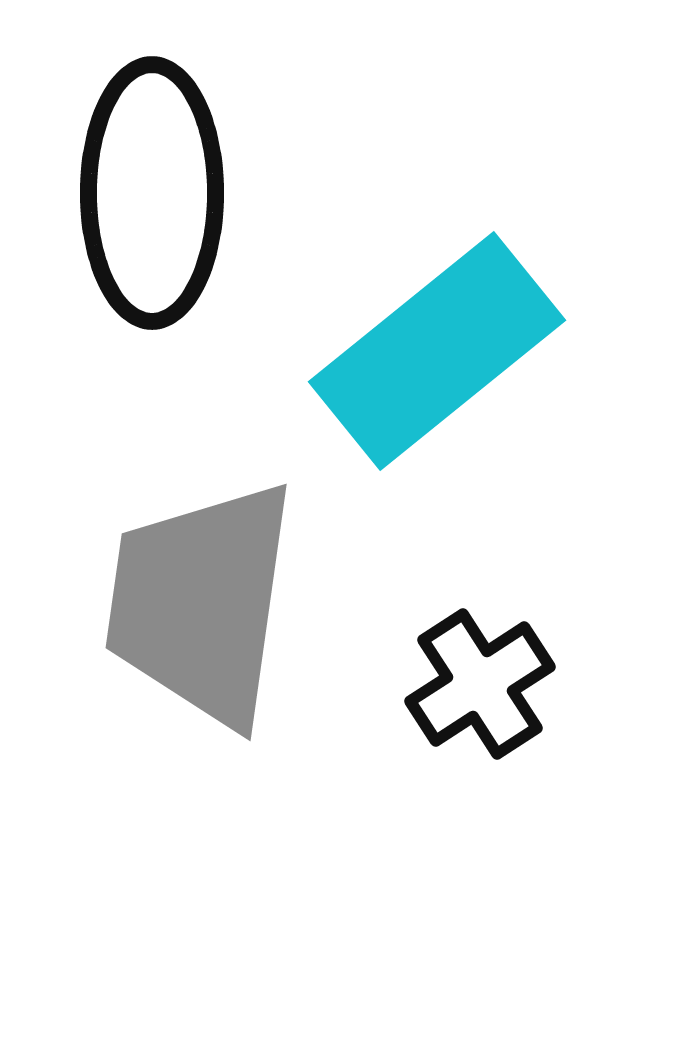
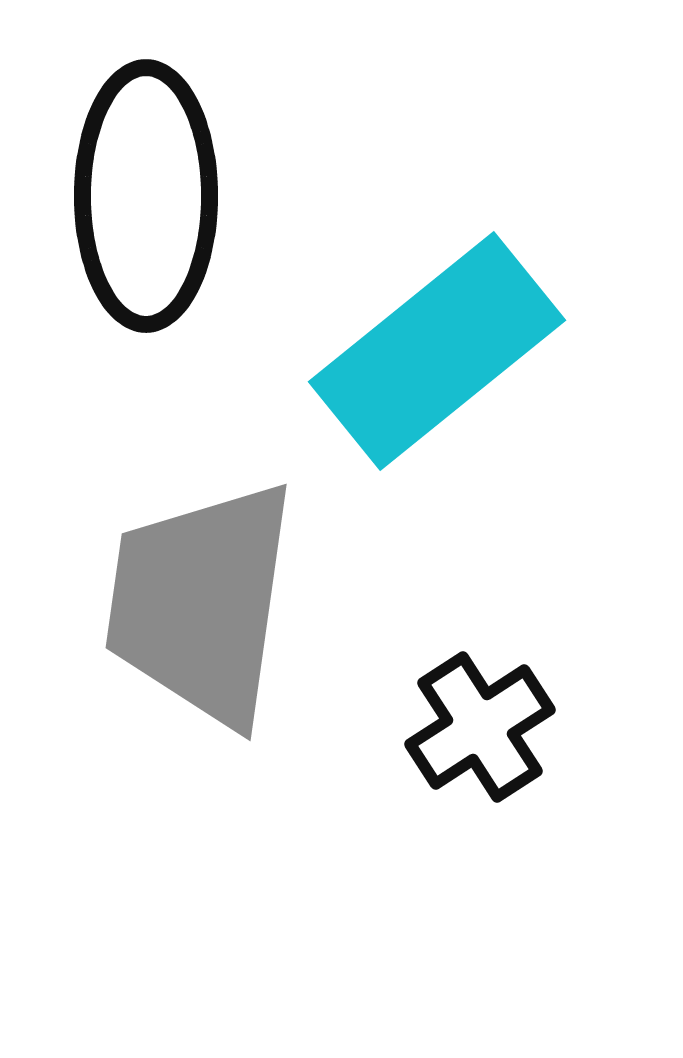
black ellipse: moved 6 px left, 3 px down
black cross: moved 43 px down
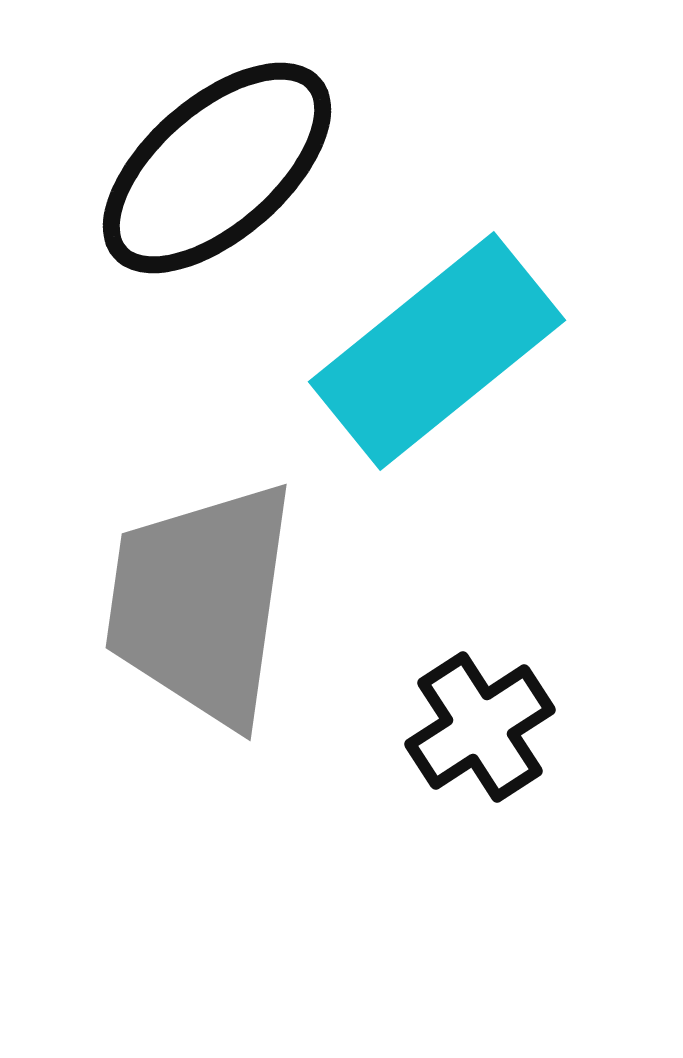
black ellipse: moved 71 px right, 28 px up; rotated 49 degrees clockwise
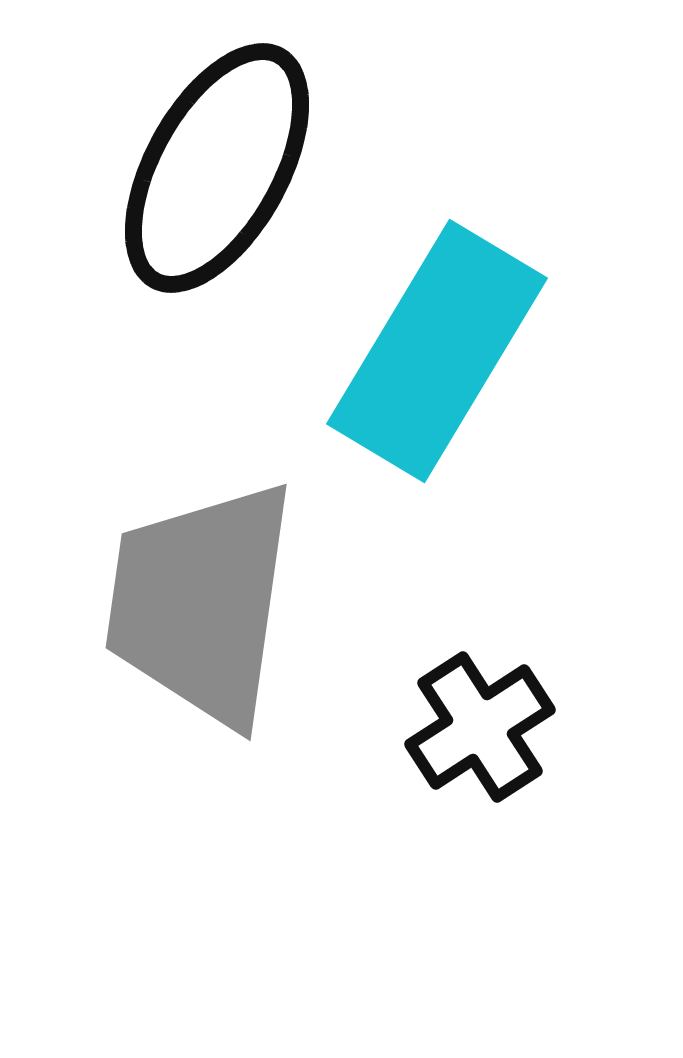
black ellipse: rotated 20 degrees counterclockwise
cyan rectangle: rotated 20 degrees counterclockwise
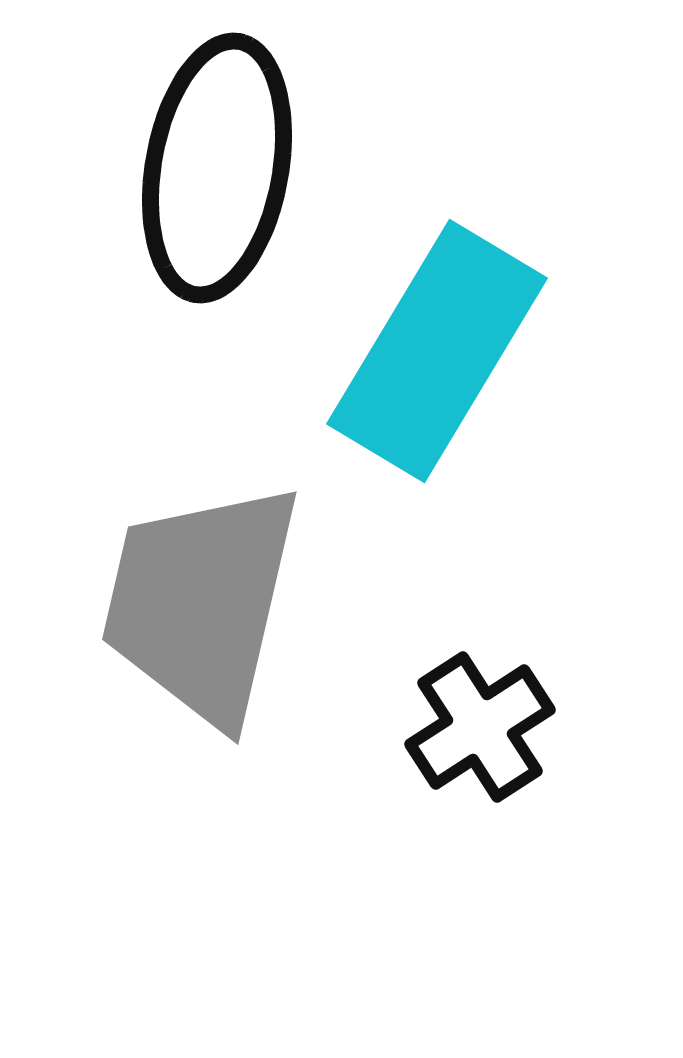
black ellipse: rotated 19 degrees counterclockwise
gray trapezoid: rotated 5 degrees clockwise
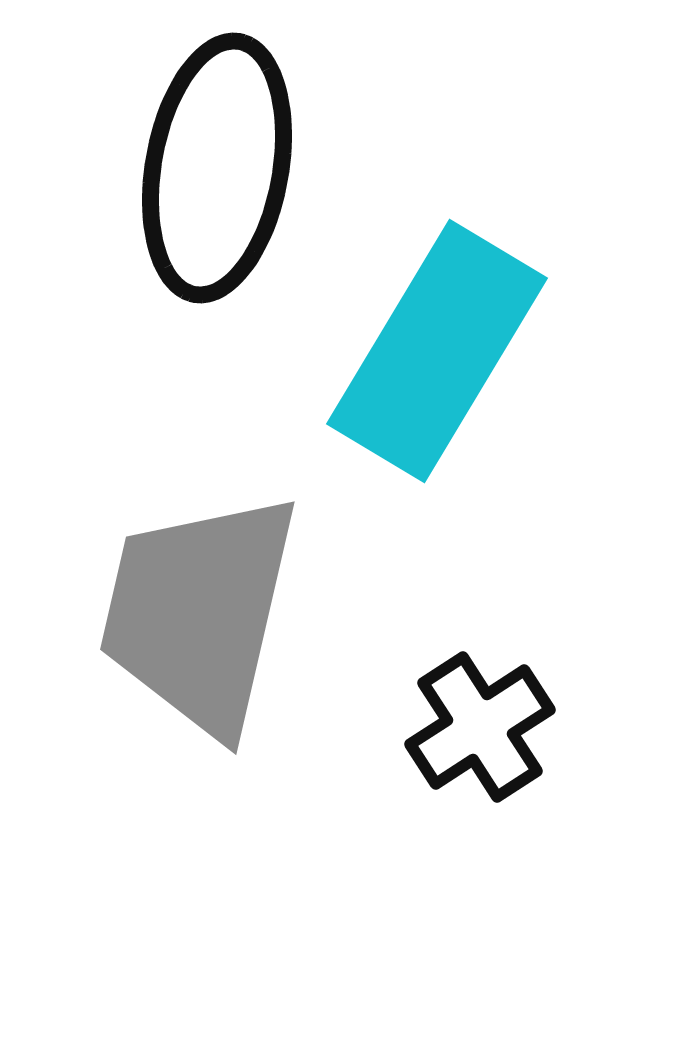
gray trapezoid: moved 2 px left, 10 px down
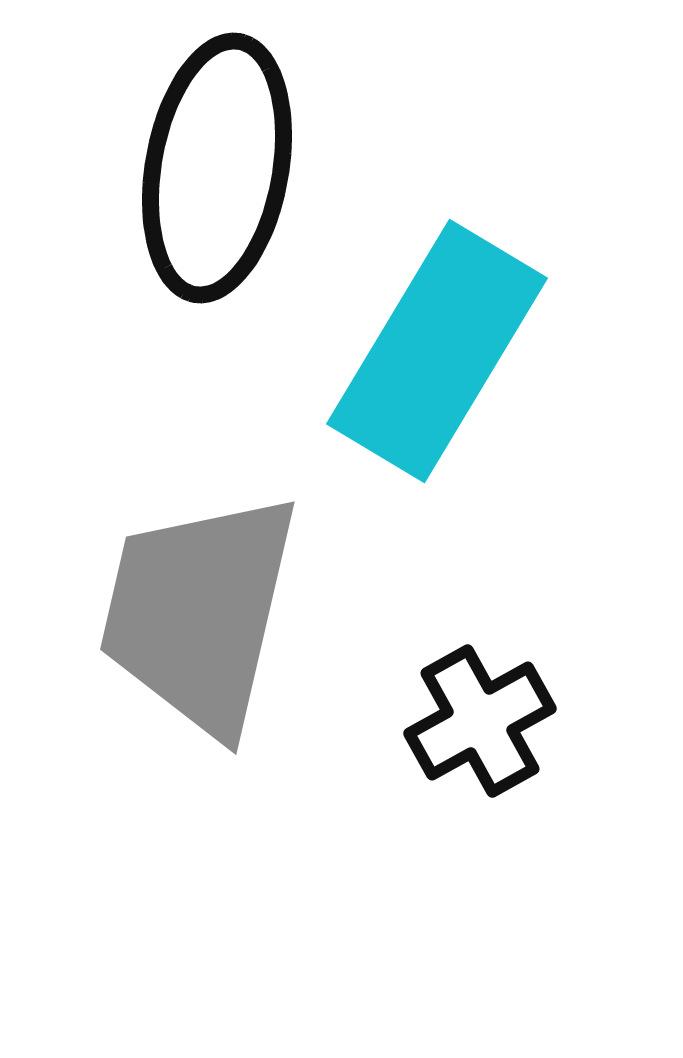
black cross: moved 6 px up; rotated 4 degrees clockwise
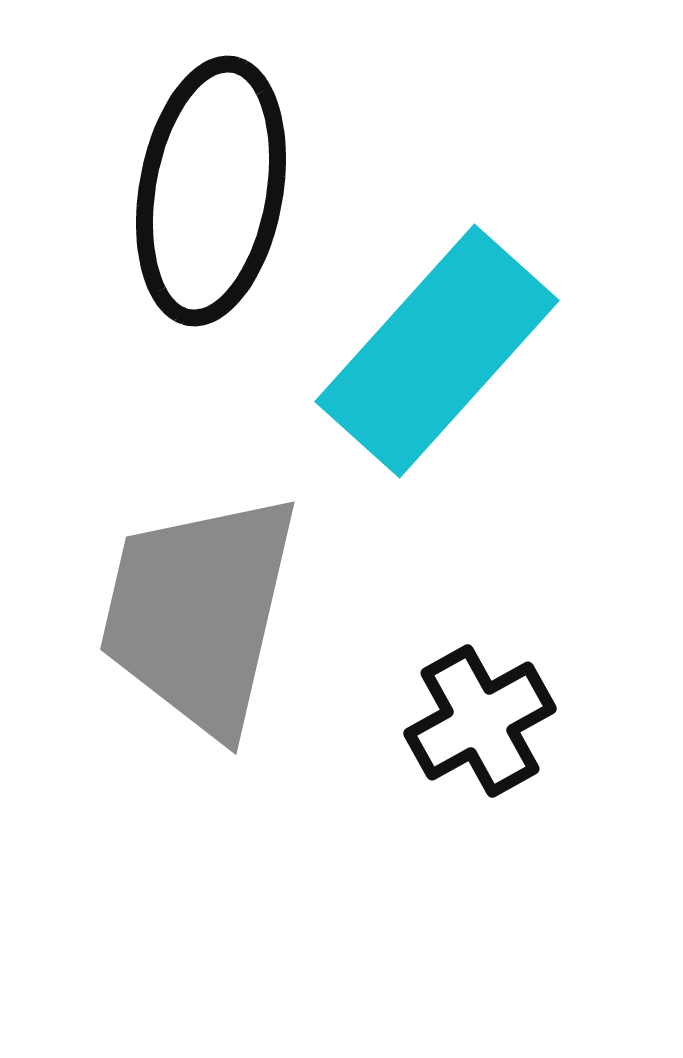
black ellipse: moved 6 px left, 23 px down
cyan rectangle: rotated 11 degrees clockwise
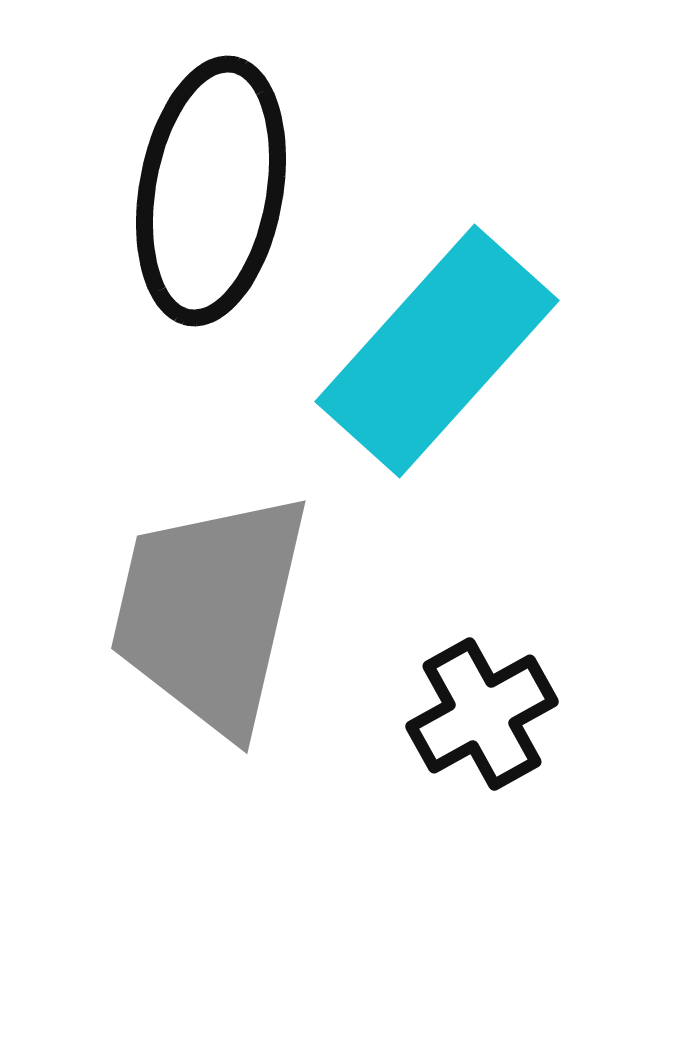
gray trapezoid: moved 11 px right, 1 px up
black cross: moved 2 px right, 7 px up
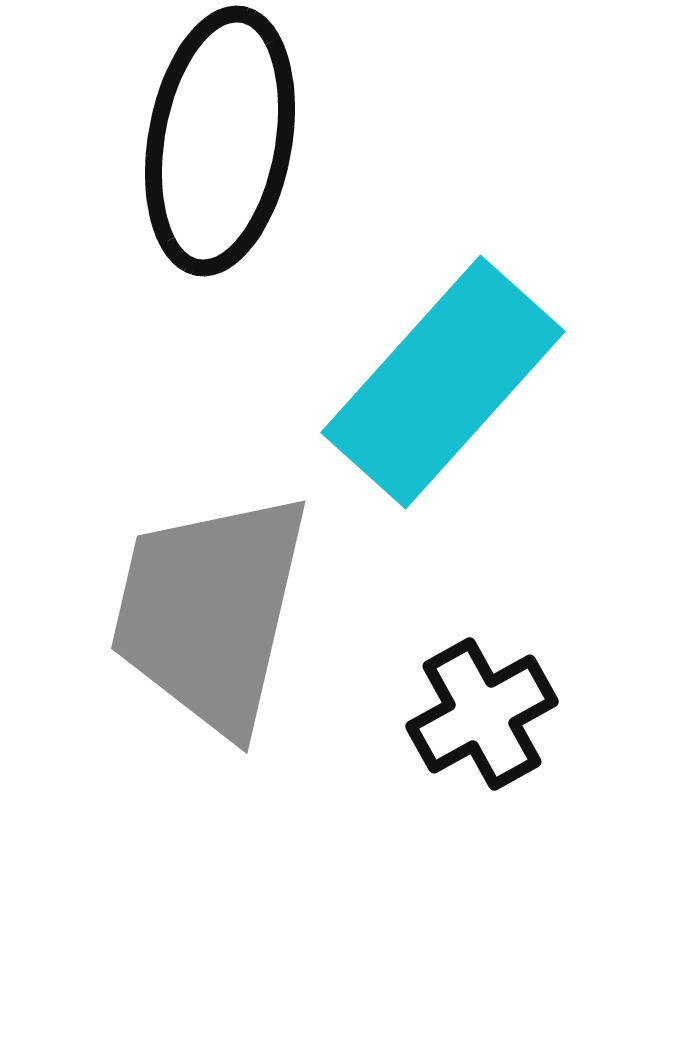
black ellipse: moved 9 px right, 50 px up
cyan rectangle: moved 6 px right, 31 px down
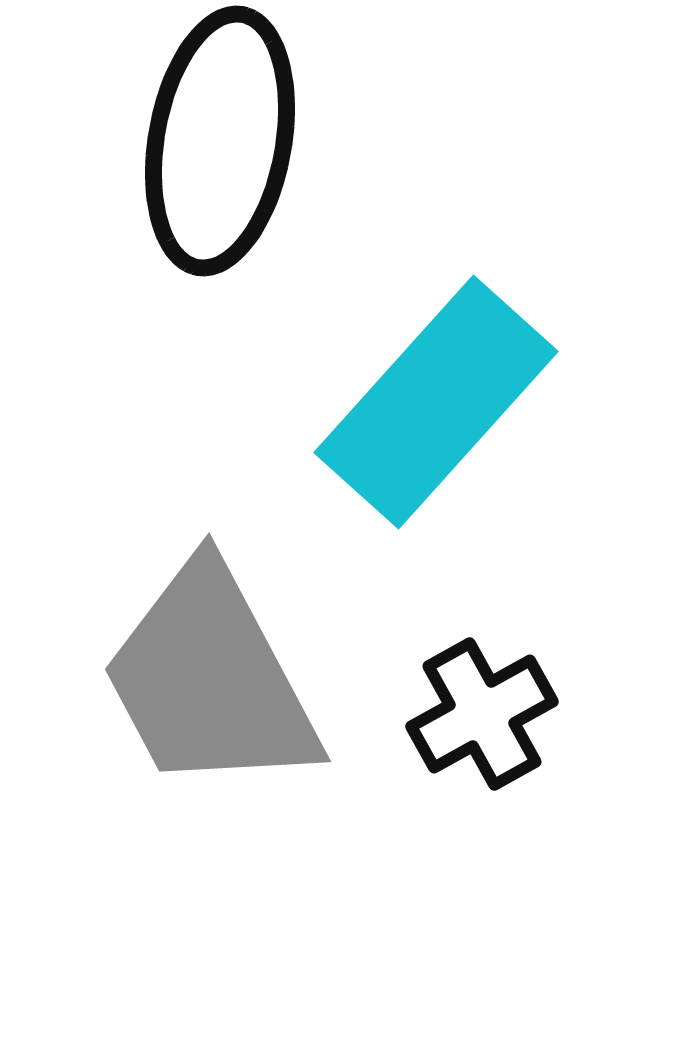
cyan rectangle: moved 7 px left, 20 px down
gray trapezoid: moved 67 px down; rotated 41 degrees counterclockwise
